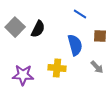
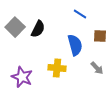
gray arrow: moved 1 px down
purple star: moved 1 px left, 2 px down; rotated 20 degrees clockwise
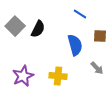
gray square: moved 1 px up
yellow cross: moved 1 px right, 8 px down
purple star: moved 1 px right, 1 px up; rotated 25 degrees clockwise
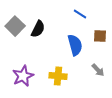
gray arrow: moved 1 px right, 2 px down
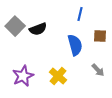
blue line: rotated 72 degrees clockwise
black semicircle: rotated 42 degrees clockwise
yellow cross: rotated 36 degrees clockwise
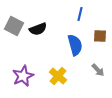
gray square: moved 1 px left; rotated 18 degrees counterclockwise
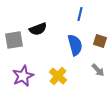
gray square: moved 14 px down; rotated 36 degrees counterclockwise
brown square: moved 5 px down; rotated 16 degrees clockwise
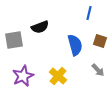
blue line: moved 9 px right, 1 px up
black semicircle: moved 2 px right, 2 px up
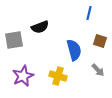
blue semicircle: moved 1 px left, 5 px down
yellow cross: rotated 24 degrees counterclockwise
